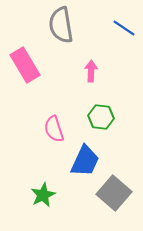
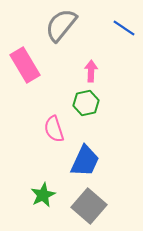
gray semicircle: rotated 48 degrees clockwise
green hexagon: moved 15 px left, 14 px up; rotated 20 degrees counterclockwise
gray square: moved 25 px left, 13 px down
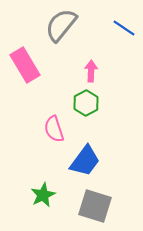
green hexagon: rotated 15 degrees counterclockwise
blue trapezoid: rotated 12 degrees clockwise
gray square: moved 6 px right; rotated 24 degrees counterclockwise
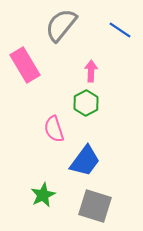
blue line: moved 4 px left, 2 px down
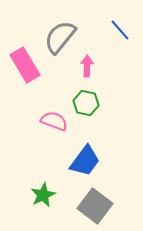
gray semicircle: moved 1 px left, 12 px down
blue line: rotated 15 degrees clockwise
pink arrow: moved 4 px left, 5 px up
green hexagon: rotated 20 degrees counterclockwise
pink semicircle: moved 8 px up; rotated 128 degrees clockwise
gray square: rotated 20 degrees clockwise
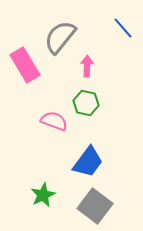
blue line: moved 3 px right, 2 px up
blue trapezoid: moved 3 px right, 1 px down
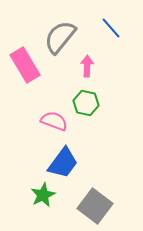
blue line: moved 12 px left
blue trapezoid: moved 25 px left, 1 px down
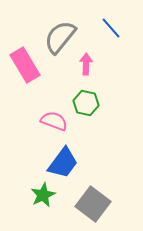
pink arrow: moved 1 px left, 2 px up
gray square: moved 2 px left, 2 px up
